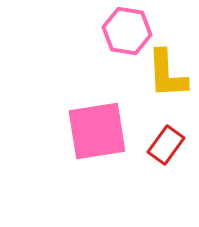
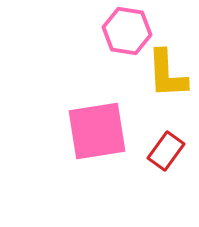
red rectangle: moved 6 px down
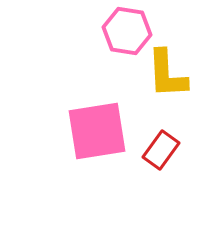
red rectangle: moved 5 px left, 1 px up
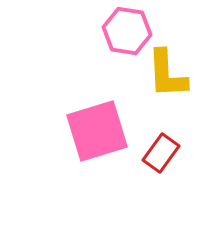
pink square: rotated 8 degrees counterclockwise
red rectangle: moved 3 px down
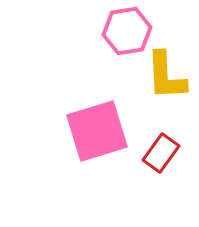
pink hexagon: rotated 18 degrees counterclockwise
yellow L-shape: moved 1 px left, 2 px down
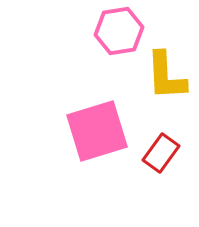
pink hexagon: moved 8 px left
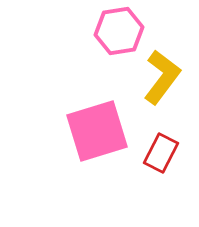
yellow L-shape: moved 4 px left, 1 px down; rotated 140 degrees counterclockwise
red rectangle: rotated 9 degrees counterclockwise
